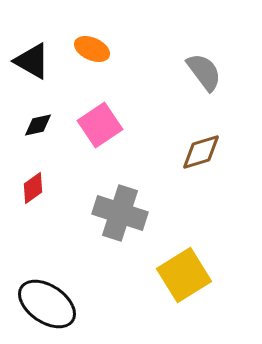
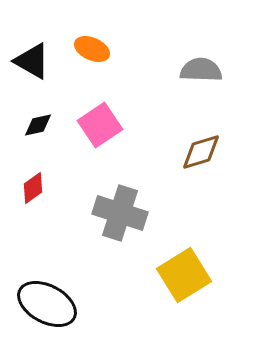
gray semicircle: moved 3 px left, 2 px up; rotated 51 degrees counterclockwise
black ellipse: rotated 6 degrees counterclockwise
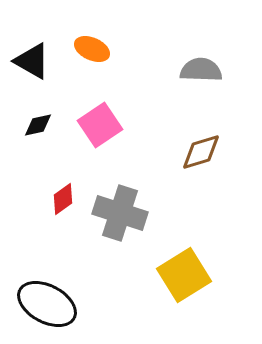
red diamond: moved 30 px right, 11 px down
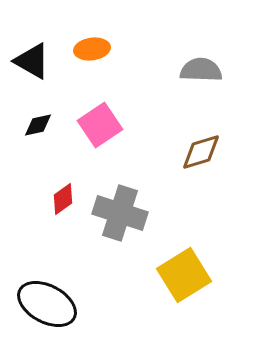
orange ellipse: rotated 32 degrees counterclockwise
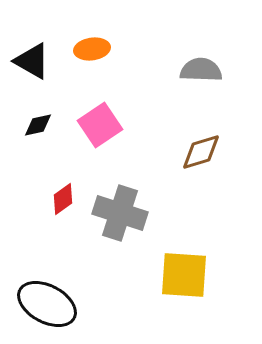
yellow square: rotated 36 degrees clockwise
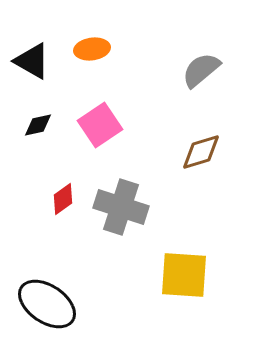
gray semicircle: rotated 42 degrees counterclockwise
gray cross: moved 1 px right, 6 px up
black ellipse: rotated 6 degrees clockwise
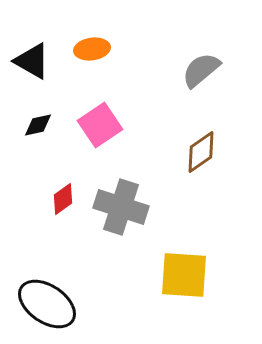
brown diamond: rotated 18 degrees counterclockwise
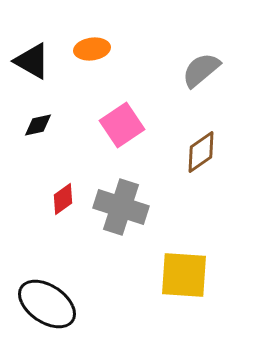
pink square: moved 22 px right
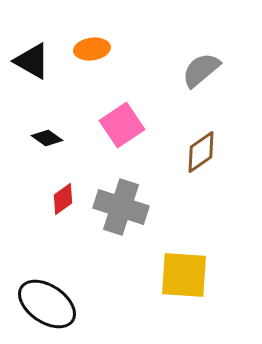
black diamond: moved 9 px right, 13 px down; rotated 48 degrees clockwise
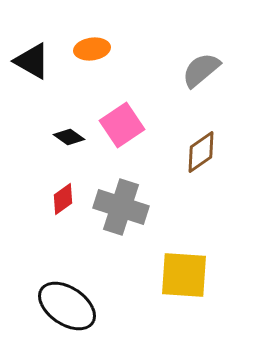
black diamond: moved 22 px right, 1 px up
black ellipse: moved 20 px right, 2 px down
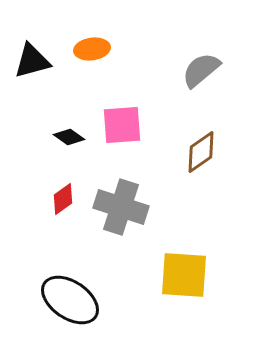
black triangle: rotated 45 degrees counterclockwise
pink square: rotated 30 degrees clockwise
black ellipse: moved 3 px right, 6 px up
